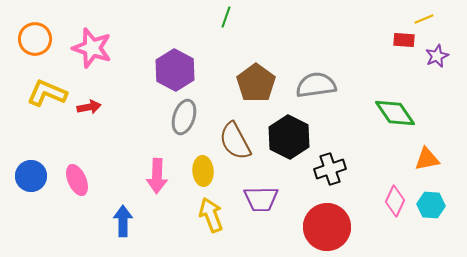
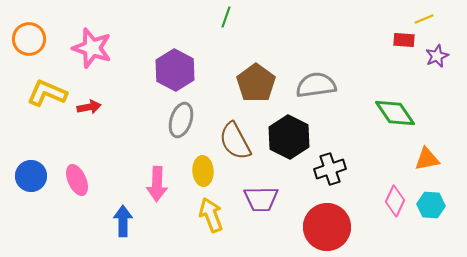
orange circle: moved 6 px left
gray ellipse: moved 3 px left, 3 px down
pink arrow: moved 8 px down
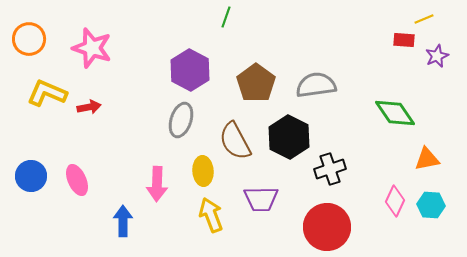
purple hexagon: moved 15 px right
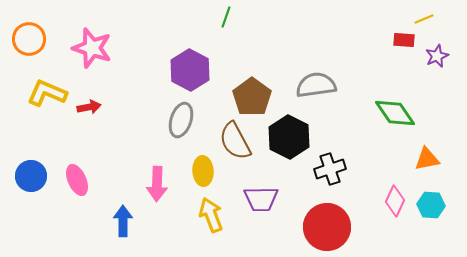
brown pentagon: moved 4 px left, 14 px down
